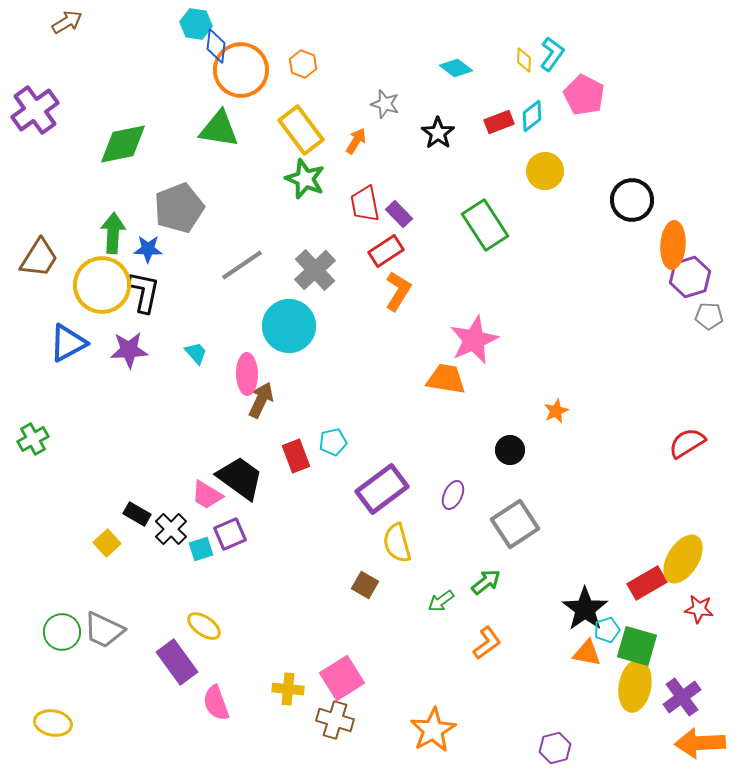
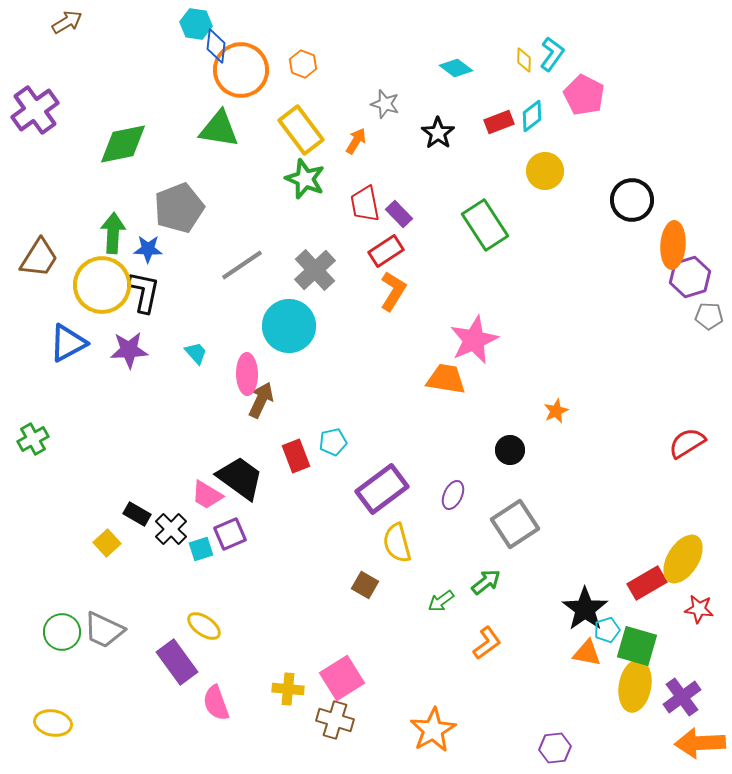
orange L-shape at (398, 291): moved 5 px left
purple hexagon at (555, 748): rotated 8 degrees clockwise
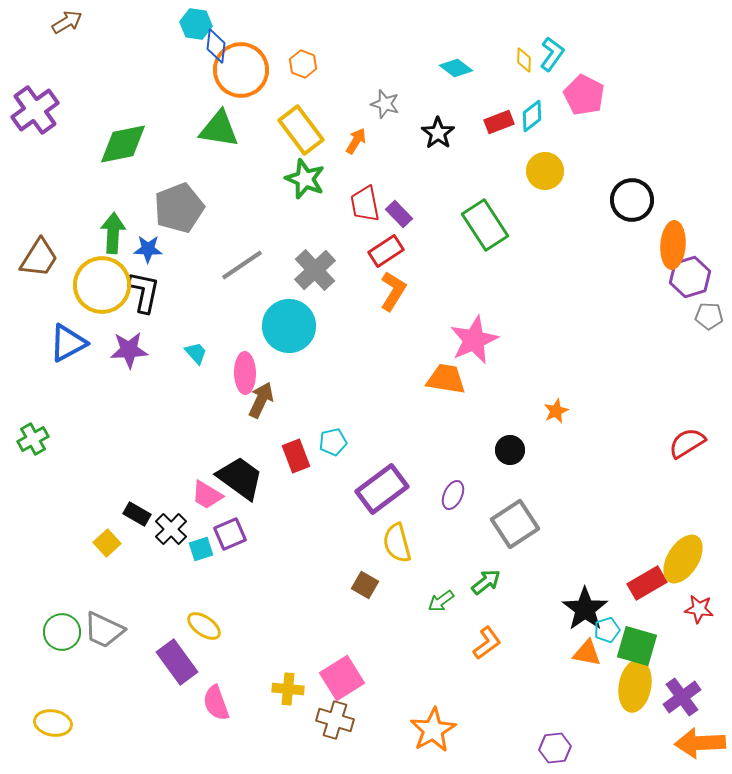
pink ellipse at (247, 374): moved 2 px left, 1 px up
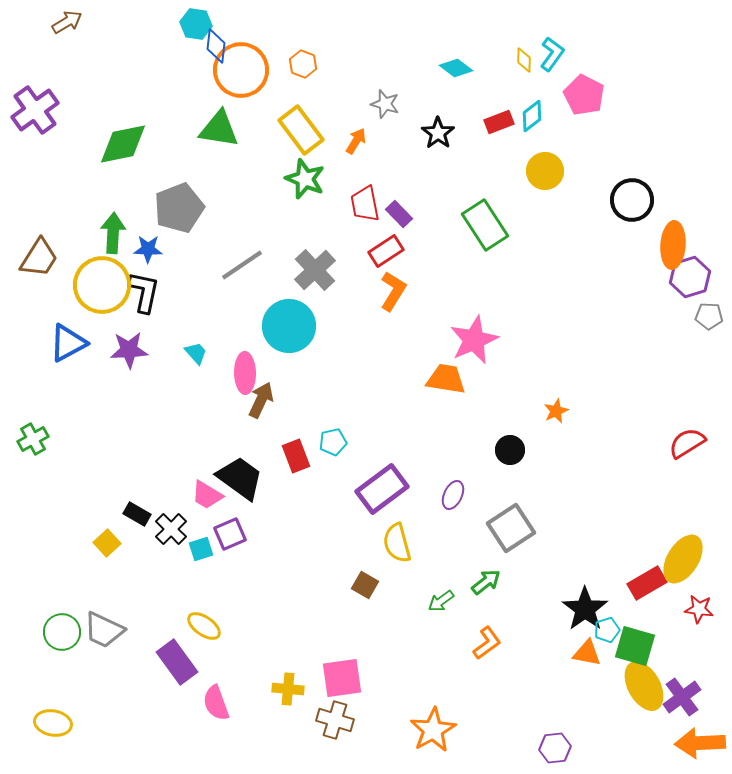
gray square at (515, 524): moved 4 px left, 4 px down
green square at (637, 646): moved 2 px left
pink square at (342, 678): rotated 24 degrees clockwise
yellow ellipse at (635, 686): moved 9 px right; rotated 39 degrees counterclockwise
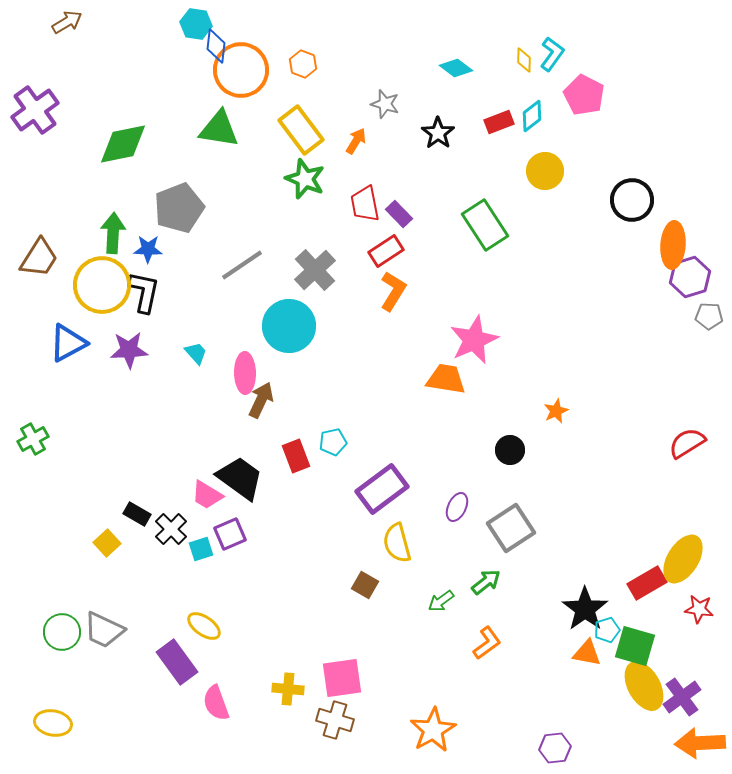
purple ellipse at (453, 495): moved 4 px right, 12 px down
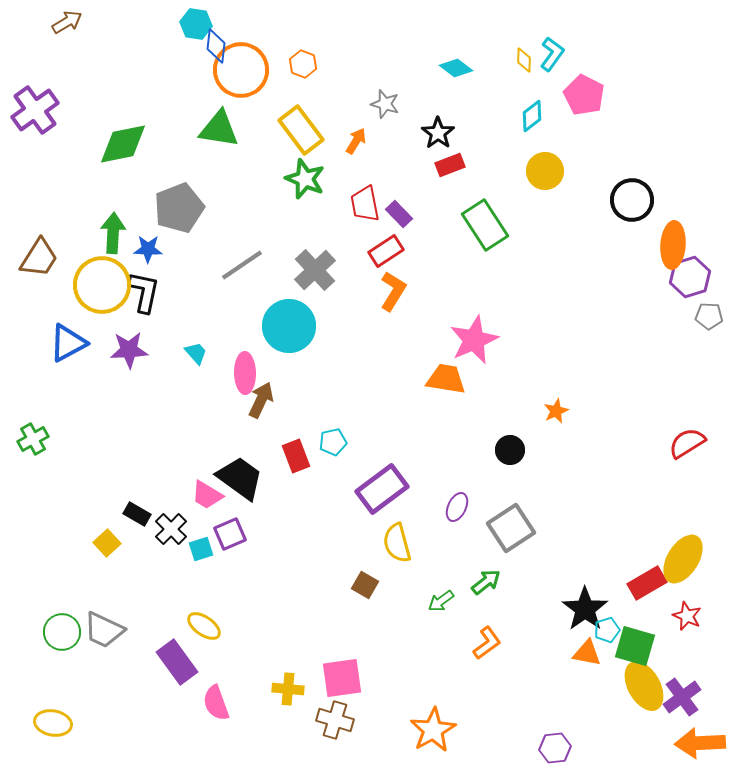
red rectangle at (499, 122): moved 49 px left, 43 px down
red star at (699, 609): moved 12 px left, 7 px down; rotated 16 degrees clockwise
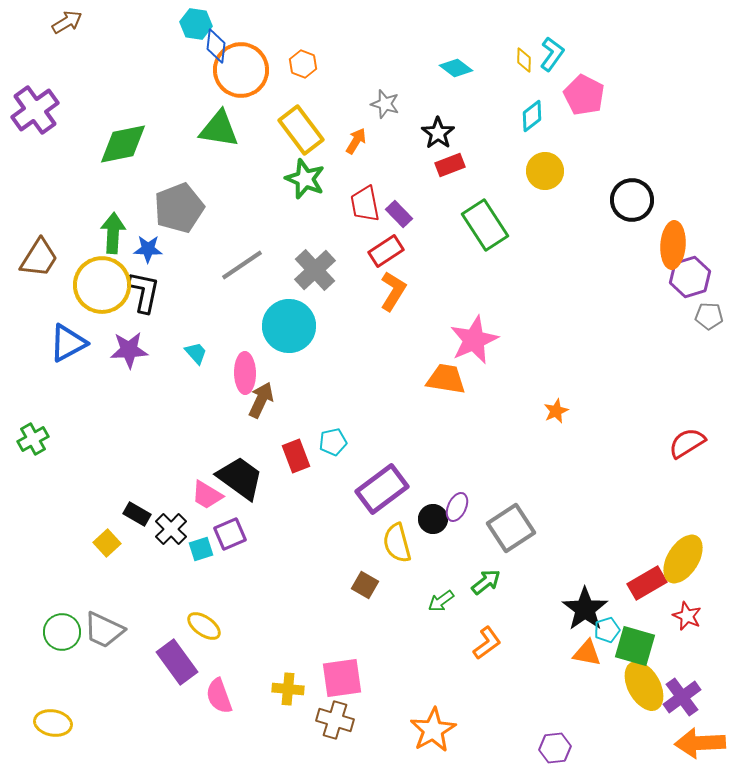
black circle at (510, 450): moved 77 px left, 69 px down
pink semicircle at (216, 703): moved 3 px right, 7 px up
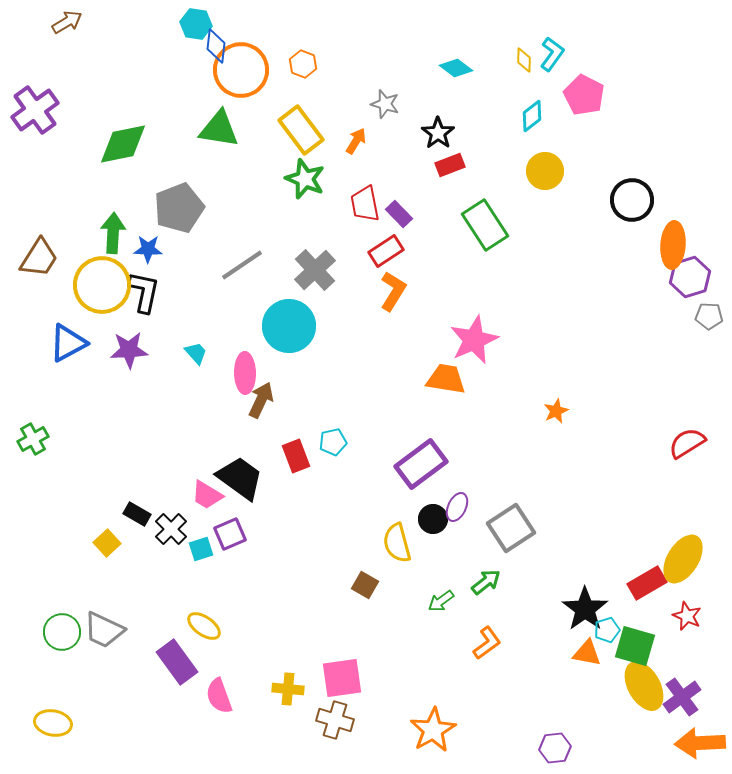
purple rectangle at (382, 489): moved 39 px right, 25 px up
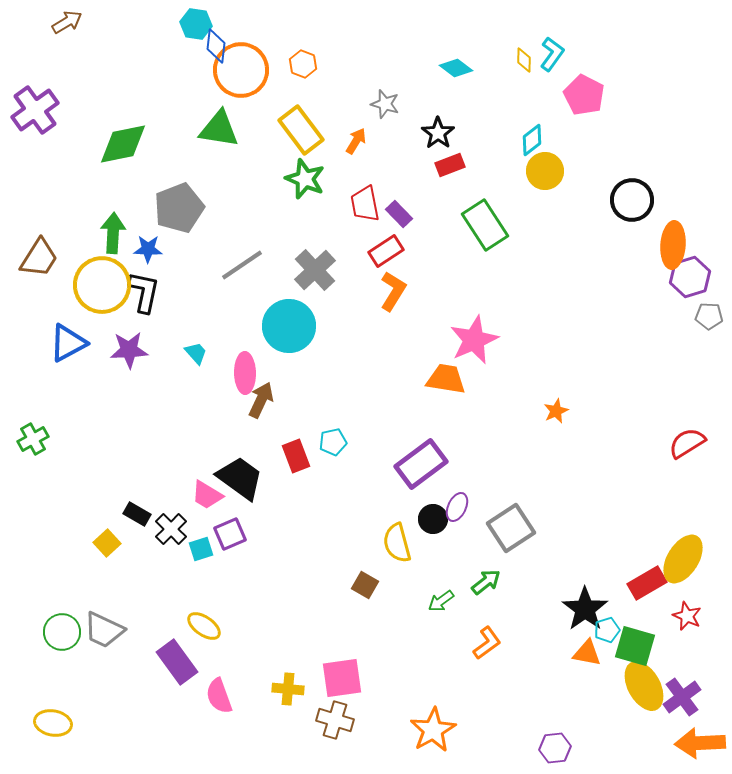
cyan diamond at (532, 116): moved 24 px down
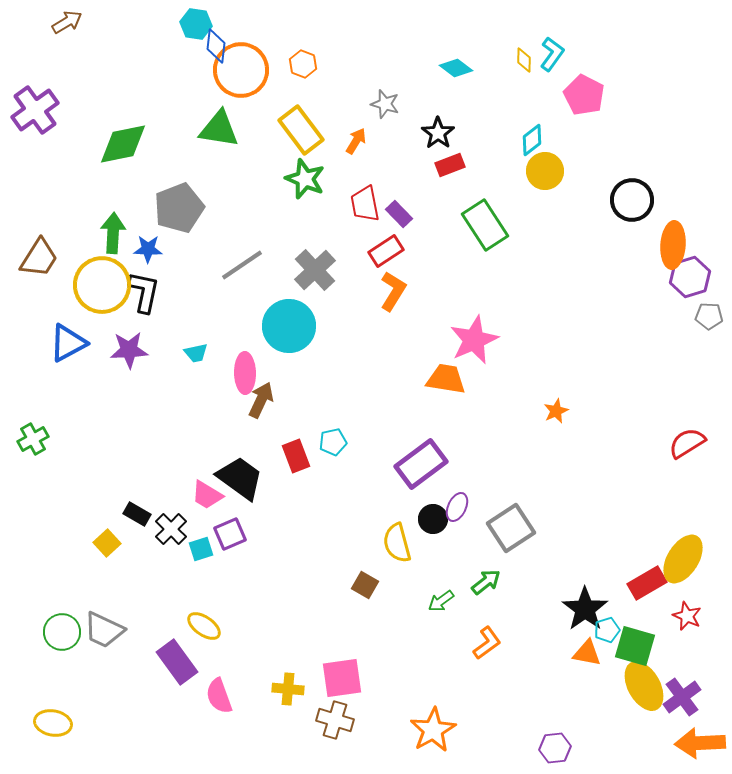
cyan trapezoid at (196, 353): rotated 120 degrees clockwise
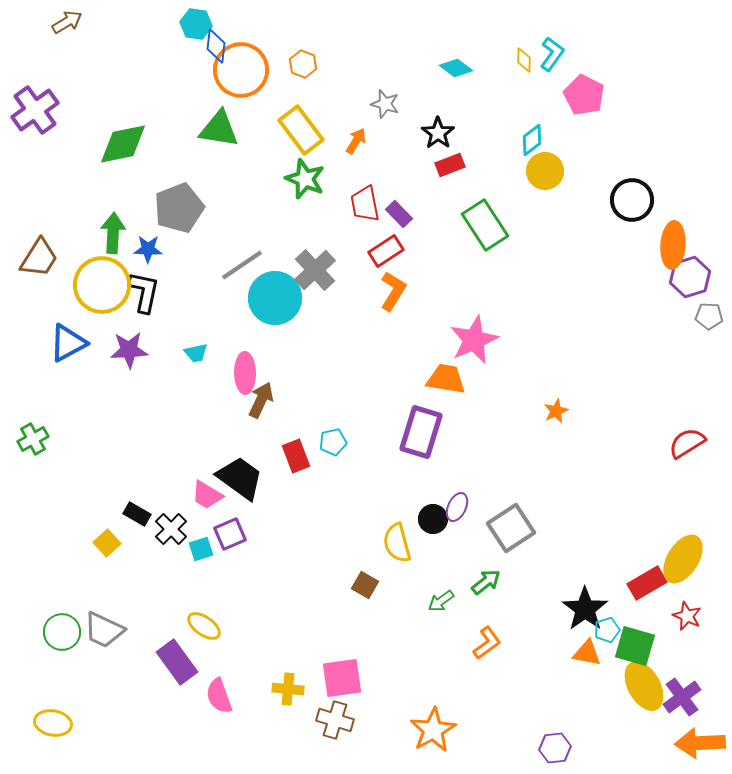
cyan circle at (289, 326): moved 14 px left, 28 px up
purple rectangle at (421, 464): moved 32 px up; rotated 36 degrees counterclockwise
